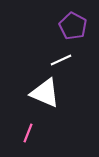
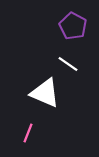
white line: moved 7 px right, 4 px down; rotated 60 degrees clockwise
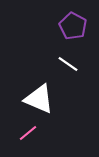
white triangle: moved 6 px left, 6 px down
pink line: rotated 30 degrees clockwise
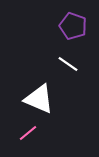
purple pentagon: rotated 8 degrees counterclockwise
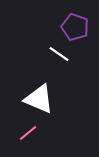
purple pentagon: moved 2 px right, 1 px down
white line: moved 9 px left, 10 px up
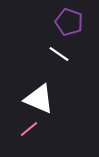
purple pentagon: moved 6 px left, 5 px up
pink line: moved 1 px right, 4 px up
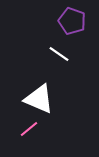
purple pentagon: moved 3 px right, 1 px up
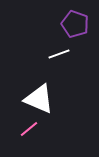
purple pentagon: moved 3 px right, 3 px down
white line: rotated 55 degrees counterclockwise
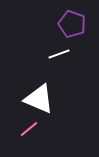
purple pentagon: moved 3 px left
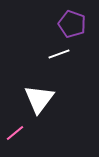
white triangle: rotated 44 degrees clockwise
pink line: moved 14 px left, 4 px down
